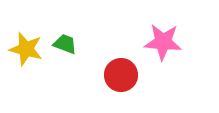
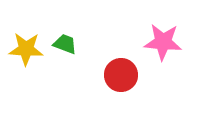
yellow star: rotated 12 degrees counterclockwise
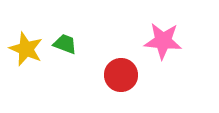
pink star: moved 1 px up
yellow star: rotated 20 degrees clockwise
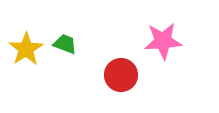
pink star: rotated 9 degrees counterclockwise
yellow star: rotated 16 degrees clockwise
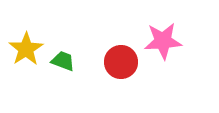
green trapezoid: moved 2 px left, 17 px down
red circle: moved 13 px up
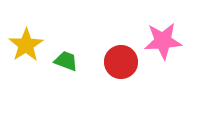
yellow star: moved 4 px up
green trapezoid: moved 3 px right
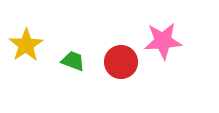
green trapezoid: moved 7 px right
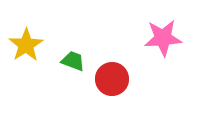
pink star: moved 3 px up
red circle: moved 9 px left, 17 px down
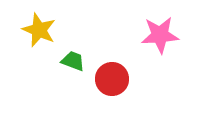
pink star: moved 3 px left, 3 px up
yellow star: moved 13 px right, 15 px up; rotated 16 degrees counterclockwise
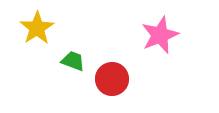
yellow star: moved 2 px left, 2 px up; rotated 16 degrees clockwise
pink star: rotated 18 degrees counterclockwise
